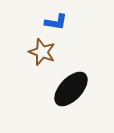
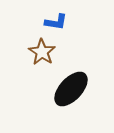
brown star: rotated 12 degrees clockwise
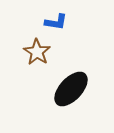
brown star: moved 5 px left
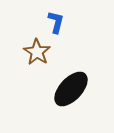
blue L-shape: rotated 85 degrees counterclockwise
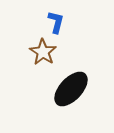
brown star: moved 6 px right
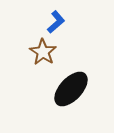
blue L-shape: rotated 35 degrees clockwise
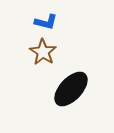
blue L-shape: moved 10 px left; rotated 55 degrees clockwise
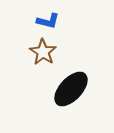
blue L-shape: moved 2 px right, 1 px up
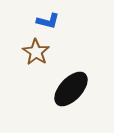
brown star: moved 7 px left
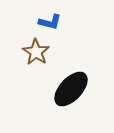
blue L-shape: moved 2 px right, 1 px down
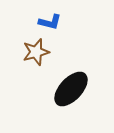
brown star: rotated 24 degrees clockwise
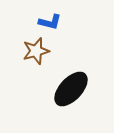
brown star: moved 1 px up
